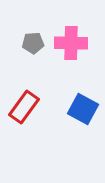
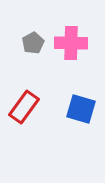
gray pentagon: rotated 25 degrees counterclockwise
blue square: moved 2 px left; rotated 12 degrees counterclockwise
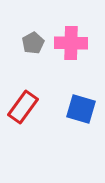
red rectangle: moved 1 px left
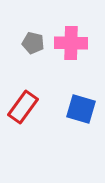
gray pentagon: rotated 30 degrees counterclockwise
